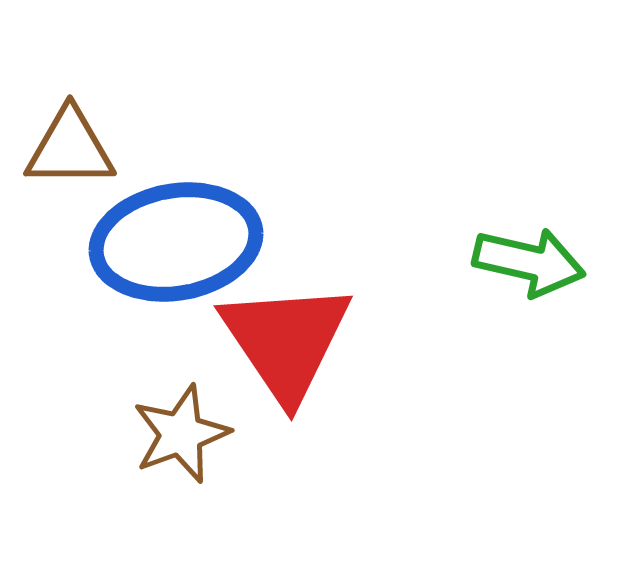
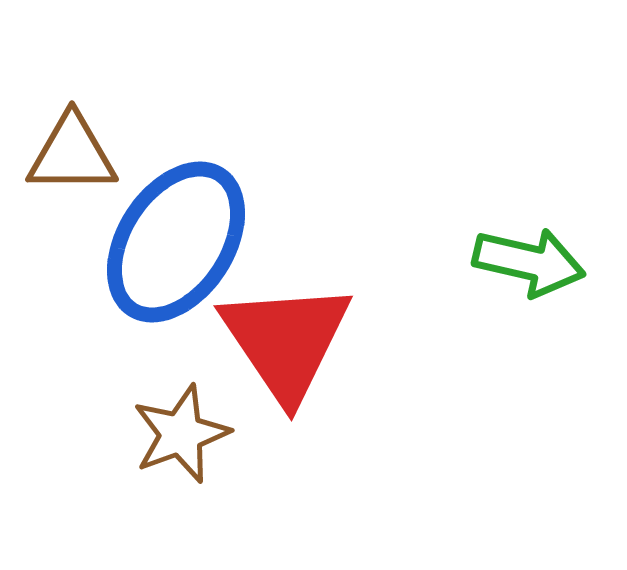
brown triangle: moved 2 px right, 6 px down
blue ellipse: rotated 47 degrees counterclockwise
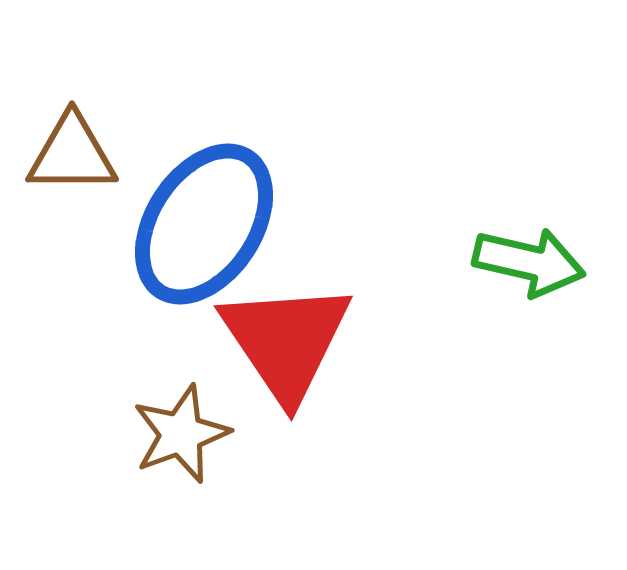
blue ellipse: moved 28 px right, 18 px up
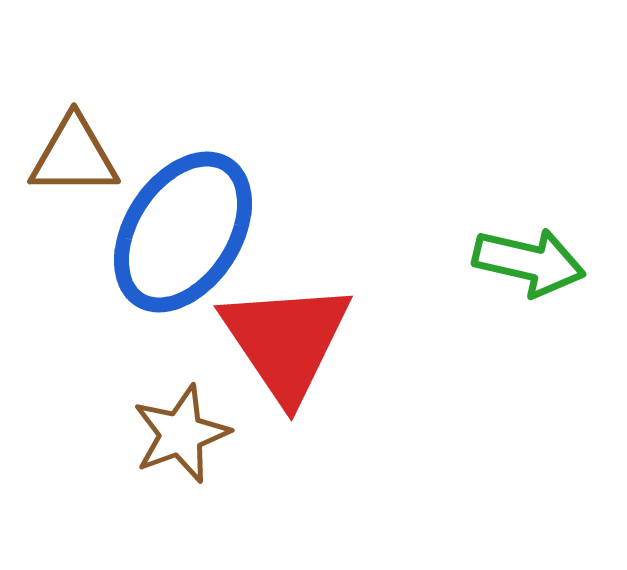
brown triangle: moved 2 px right, 2 px down
blue ellipse: moved 21 px left, 8 px down
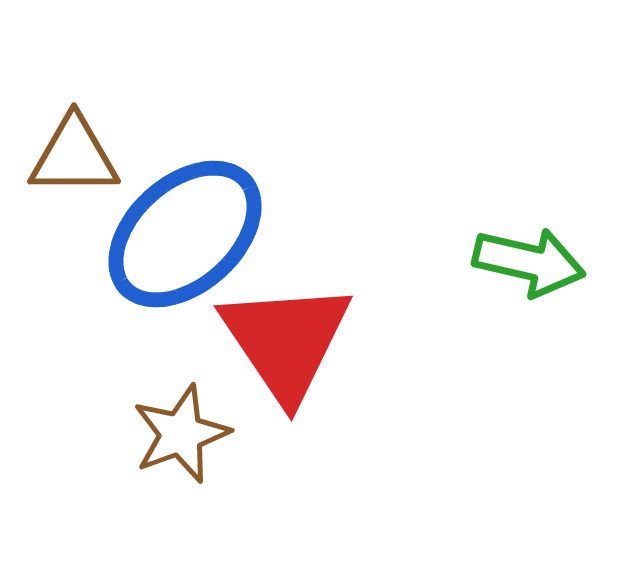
blue ellipse: moved 2 px right, 2 px down; rotated 15 degrees clockwise
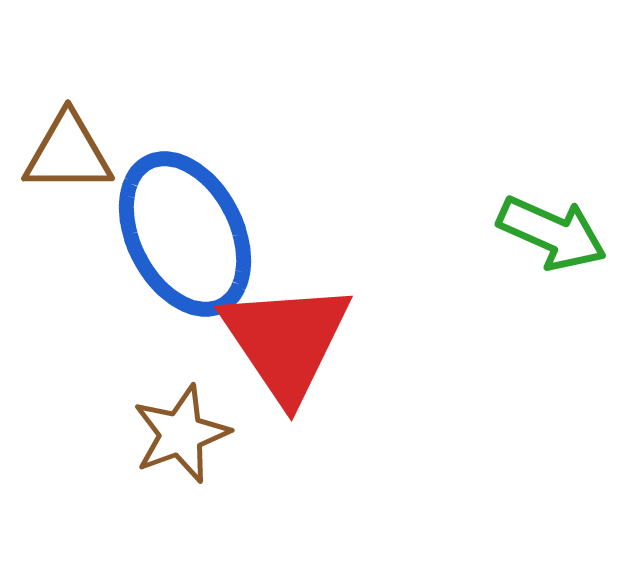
brown triangle: moved 6 px left, 3 px up
blue ellipse: rotated 75 degrees counterclockwise
green arrow: moved 23 px right, 29 px up; rotated 11 degrees clockwise
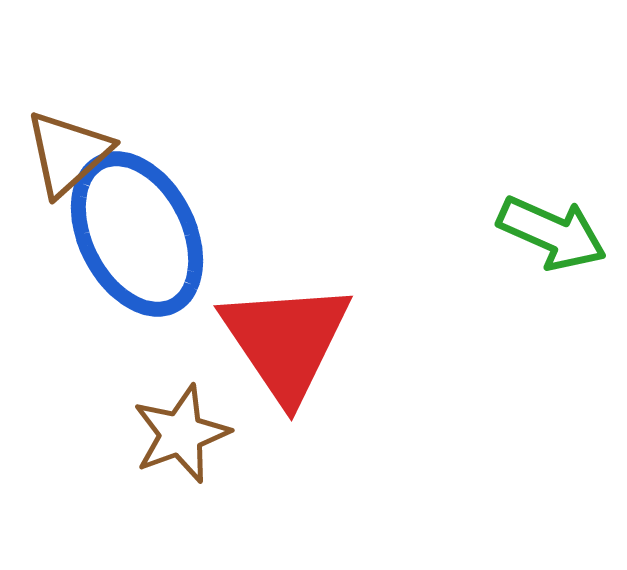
brown triangle: rotated 42 degrees counterclockwise
blue ellipse: moved 48 px left
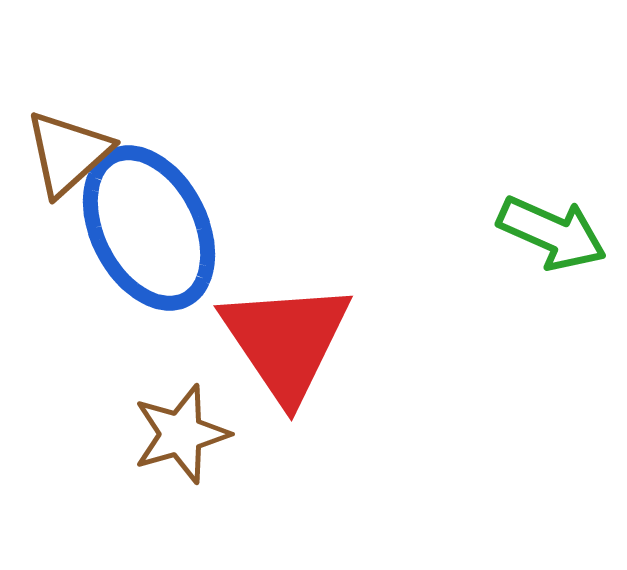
blue ellipse: moved 12 px right, 6 px up
brown star: rotated 4 degrees clockwise
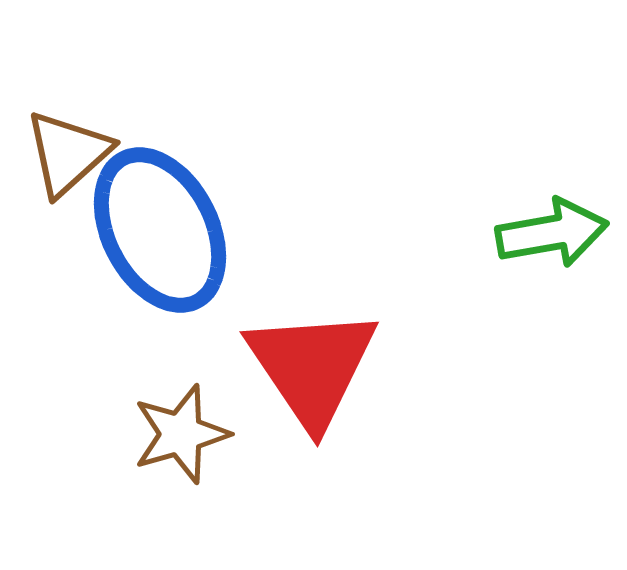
blue ellipse: moved 11 px right, 2 px down
green arrow: rotated 34 degrees counterclockwise
red triangle: moved 26 px right, 26 px down
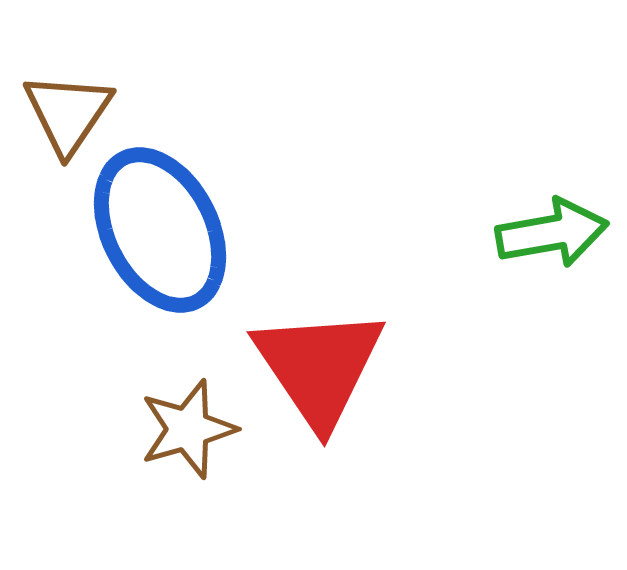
brown triangle: moved 40 px up; rotated 14 degrees counterclockwise
red triangle: moved 7 px right
brown star: moved 7 px right, 5 px up
